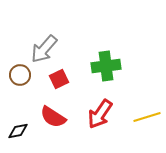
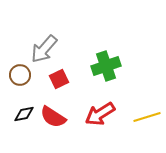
green cross: rotated 12 degrees counterclockwise
red arrow: rotated 24 degrees clockwise
black diamond: moved 6 px right, 17 px up
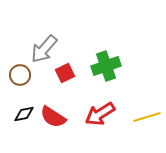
red square: moved 6 px right, 6 px up
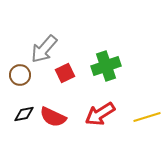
red semicircle: rotated 8 degrees counterclockwise
